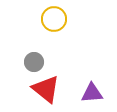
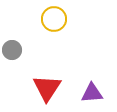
gray circle: moved 22 px left, 12 px up
red triangle: moved 1 px right, 1 px up; rotated 24 degrees clockwise
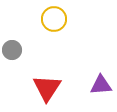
purple triangle: moved 9 px right, 8 px up
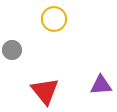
red triangle: moved 2 px left, 3 px down; rotated 12 degrees counterclockwise
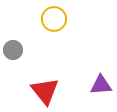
gray circle: moved 1 px right
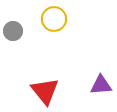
gray circle: moved 19 px up
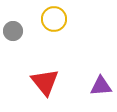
purple triangle: moved 1 px down
red triangle: moved 9 px up
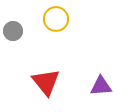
yellow circle: moved 2 px right
red triangle: moved 1 px right
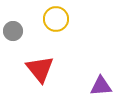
red triangle: moved 6 px left, 13 px up
